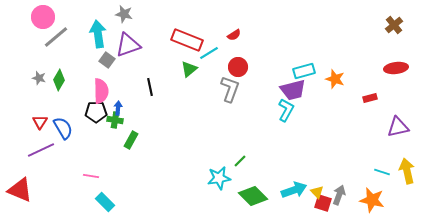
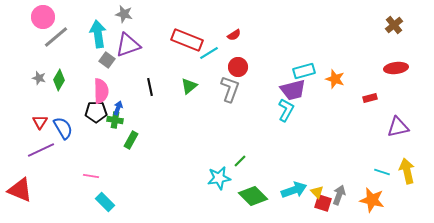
green triangle at (189, 69): moved 17 px down
blue arrow at (118, 108): rotated 16 degrees clockwise
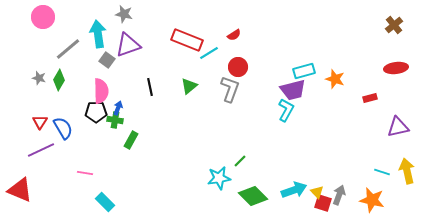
gray line at (56, 37): moved 12 px right, 12 px down
pink line at (91, 176): moved 6 px left, 3 px up
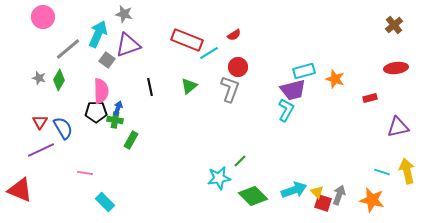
cyan arrow at (98, 34): rotated 32 degrees clockwise
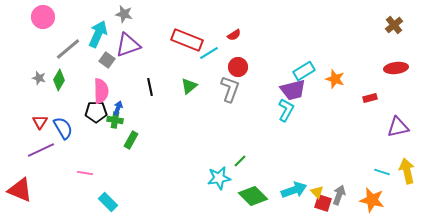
cyan rectangle at (304, 71): rotated 15 degrees counterclockwise
cyan rectangle at (105, 202): moved 3 px right
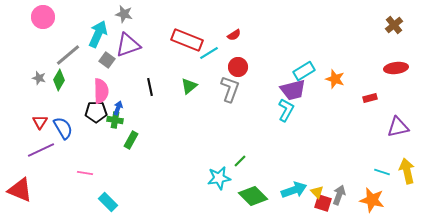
gray line at (68, 49): moved 6 px down
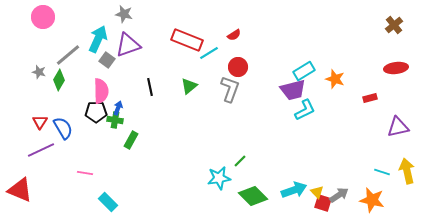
cyan arrow at (98, 34): moved 5 px down
gray star at (39, 78): moved 6 px up
cyan L-shape at (286, 110): moved 19 px right; rotated 35 degrees clockwise
gray arrow at (339, 195): rotated 36 degrees clockwise
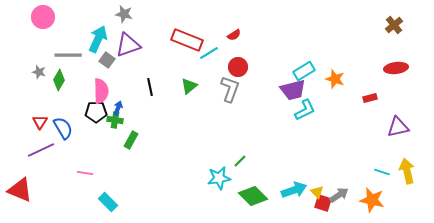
gray line at (68, 55): rotated 40 degrees clockwise
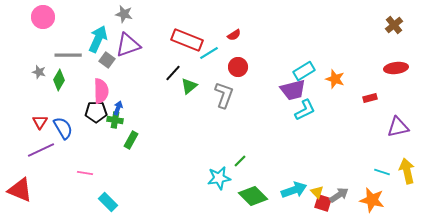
black line at (150, 87): moved 23 px right, 14 px up; rotated 54 degrees clockwise
gray L-shape at (230, 89): moved 6 px left, 6 px down
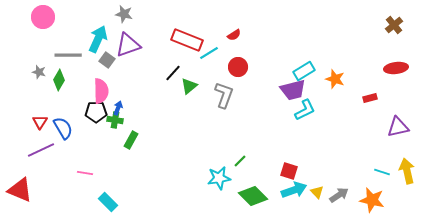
red square at (323, 203): moved 34 px left, 32 px up
